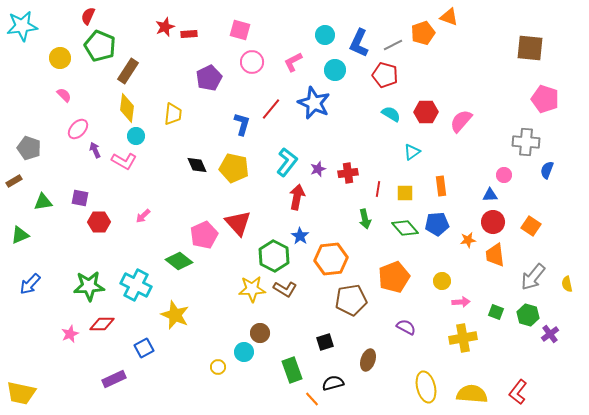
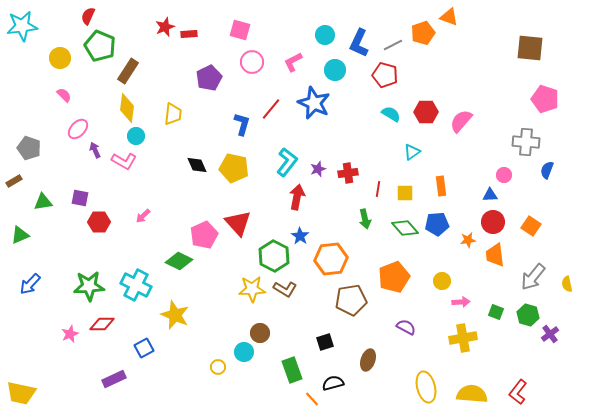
green diamond at (179, 261): rotated 12 degrees counterclockwise
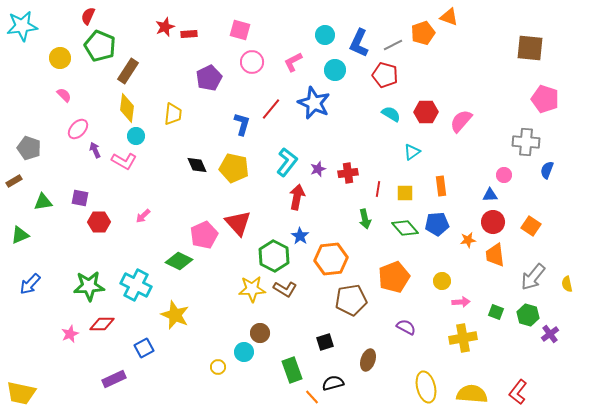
orange line at (312, 399): moved 2 px up
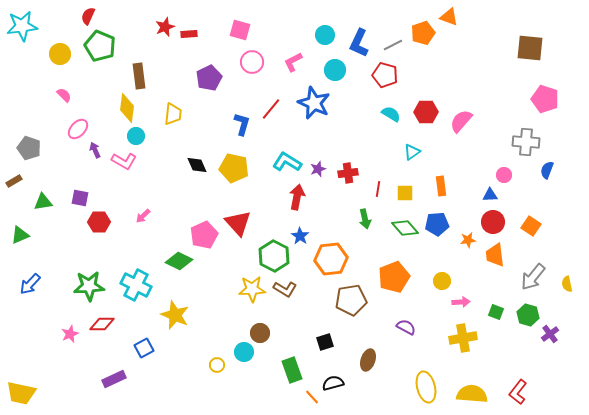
yellow circle at (60, 58): moved 4 px up
brown rectangle at (128, 71): moved 11 px right, 5 px down; rotated 40 degrees counterclockwise
cyan L-shape at (287, 162): rotated 96 degrees counterclockwise
yellow circle at (218, 367): moved 1 px left, 2 px up
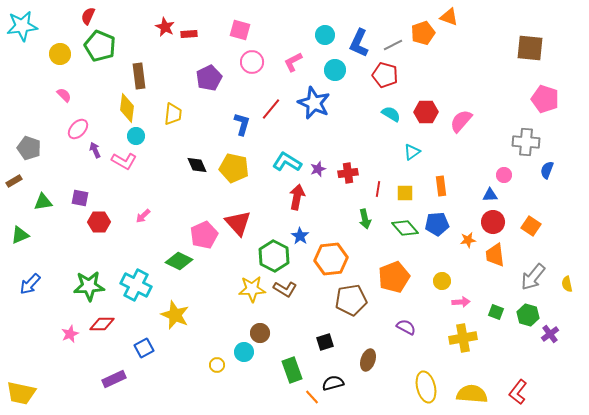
red star at (165, 27): rotated 24 degrees counterclockwise
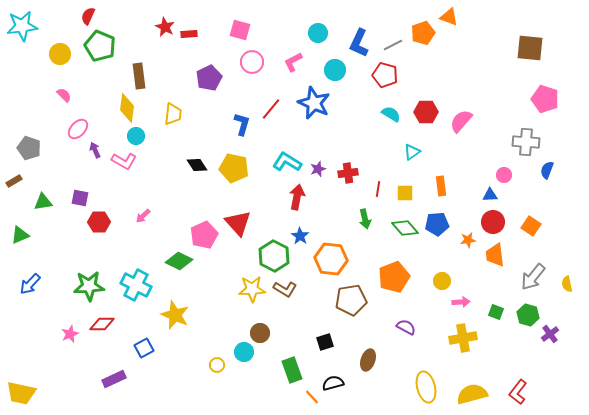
cyan circle at (325, 35): moved 7 px left, 2 px up
black diamond at (197, 165): rotated 10 degrees counterclockwise
orange hexagon at (331, 259): rotated 12 degrees clockwise
yellow semicircle at (472, 394): rotated 20 degrees counterclockwise
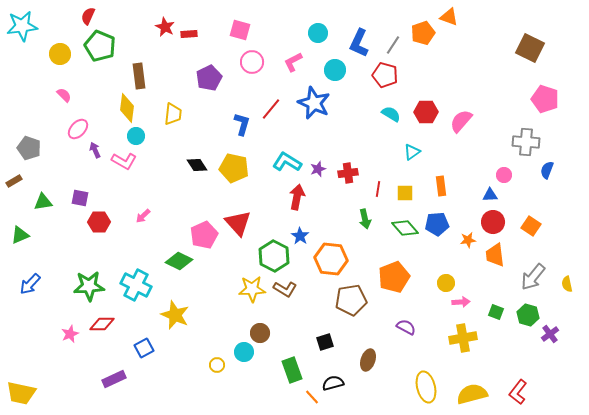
gray line at (393, 45): rotated 30 degrees counterclockwise
brown square at (530, 48): rotated 20 degrees clockwise
yellow circle at (442, 281): moved 4 px right, 2 px down
